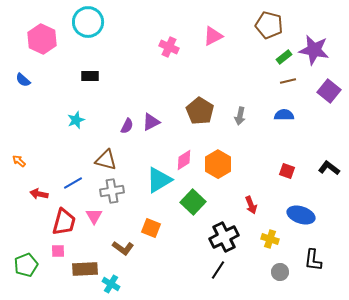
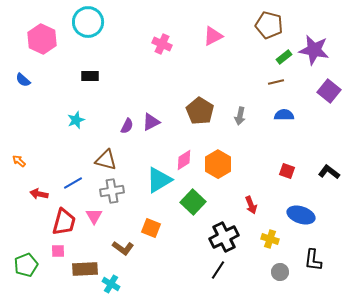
pink cross at (169, 47): moved 7 px left, 3 px up
brown line at (288, 81): moved 12 px left, 1 px down
black L-shape at (329, 168): moved 4 px down
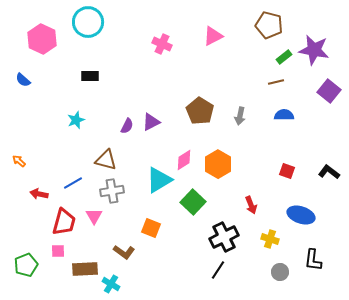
brown L-shape at (123, 248): moved 1 px right, 4 px down
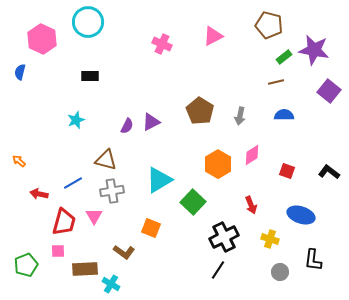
blue semicircle at (23, 80): moved 3 px left, 8 px up; rotated 63 degrees clockwise
pink diamond at (184, 160): moved 68 px right, 5 px up
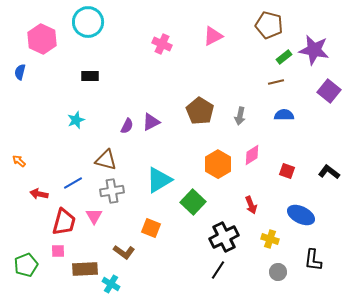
blue ellipse at (301, 215): rotated 8 degrees clockwise
gray circle at (280, 272): moved 2 px left
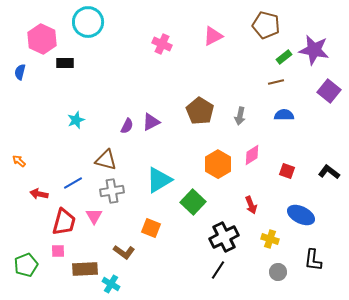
brown pentagon at (269, 25): moved 3 px left
black rectangle at (90, 76): moved 25 px left, 13 px up
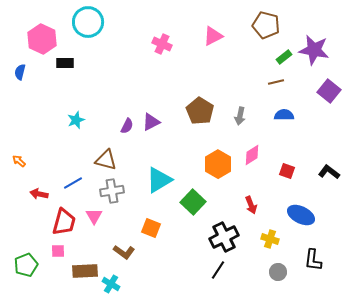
brown rectangle at (85, 269): moved 2 px down
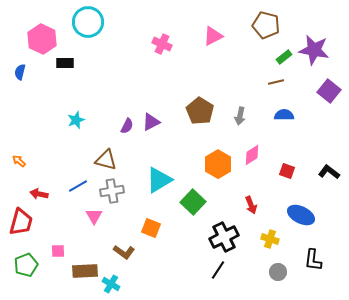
blue line at (73, 183): moved 5 px right, 3 px down
red trapezoid at (64, 222): moved 43 px left
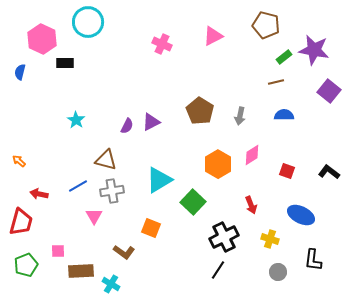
cyan star at (76, 120): rotated 18 degrees counterclockwise
brown rectangle at (85, 271): moved 4 px left
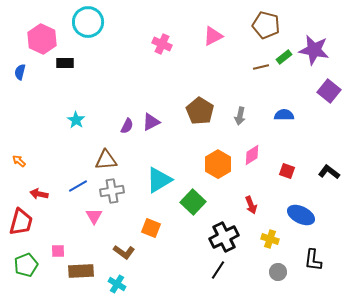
brown line at (276, 82): moved 15 px left, 15 px up
brown triangle at (106, 160): rotated 20 degrees counterclockwise
cyan cross at (111, 284): moved 6 px right
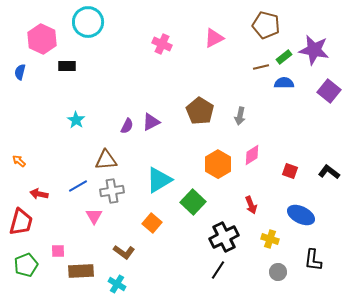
pink triangle at (213, 36): moved 1 px right, 2 px down
black rectangle at (65, 63): moved 2 px right, 3 px down
blue semicircle at (284, 115): moved 32 px up
red square at (287, 171): moved 3 px right
orange square at (151, 228): moved 1 px right, 5 px up; rotated 18 degrees clockwise
